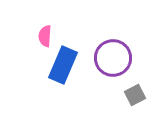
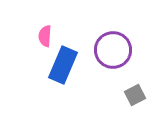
purple circle: moved 8 px up
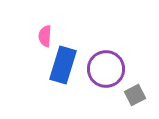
purple circle: moved 7 px left, 19 px down
blue rectangle: rotated 6 degrees counterclockwise
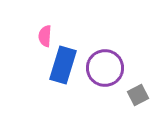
purple circle: moved 1 px left, 1 px up
gray square: moved 3 px right
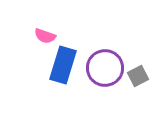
pink semicircle: rotated 75 degrees counterclockwise
gray square: moved 19 px up
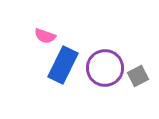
blue rectangle: rotated 9 degrees clockwise
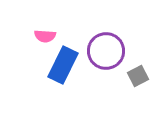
pink semicircle: rotated 15 degrees counterclockwise
purple circle: moved 1 px right, 17 px up
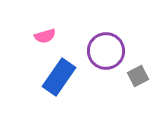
pink semicircle: rotated 20 degrees counterclockwise
blue rectangle: moved 4 px left, 12 px down; rotated 9 degrees clockwise
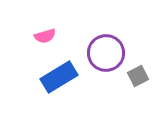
purple circle: moved 2 px down
blue rectangle: rotated 24 degrees clockwise
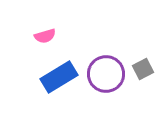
purple circle: moved 21 px down
gray square: moved 5 px right, 7 px up
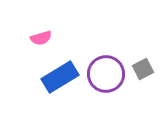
pink semicircle: moved 4 px left, 2 px down
blue rectangle: moved 1 px right
